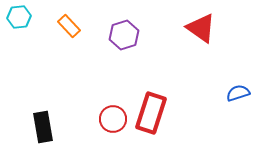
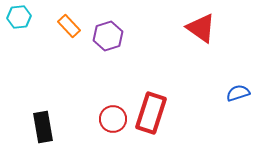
purple hexagon: moved 16 px left, 1 px down
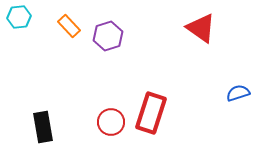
red circle: moved 2 px left, 3 px down
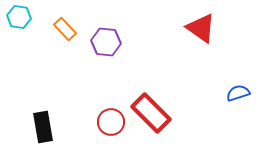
cyan hexagon: rotated 15 degrees clockwise
orange rectangle: moved 4 px left, 3 px down
purple hexagon: moved 2 px left, 6 px down; rotated 24 degrees clockwise
red rectangle: rotated 63 degrees counterclockwise
